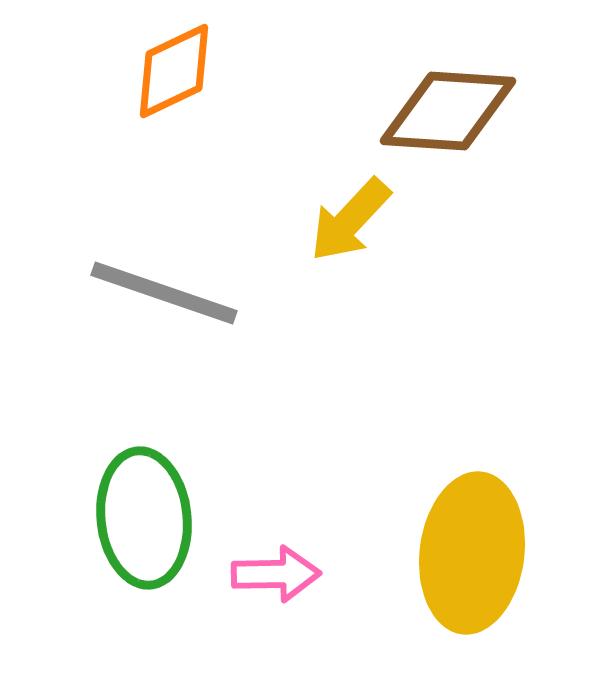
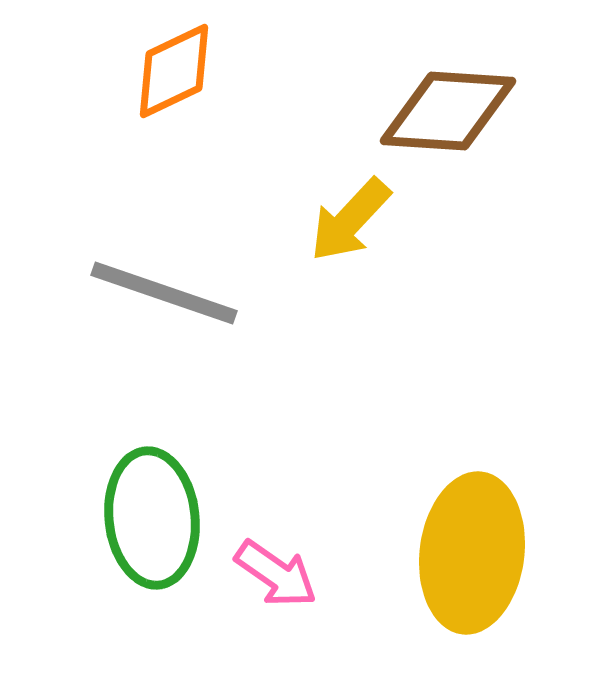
green ellipse: moved 8 px right
pink arrow: rotated 36 degrees clockwise
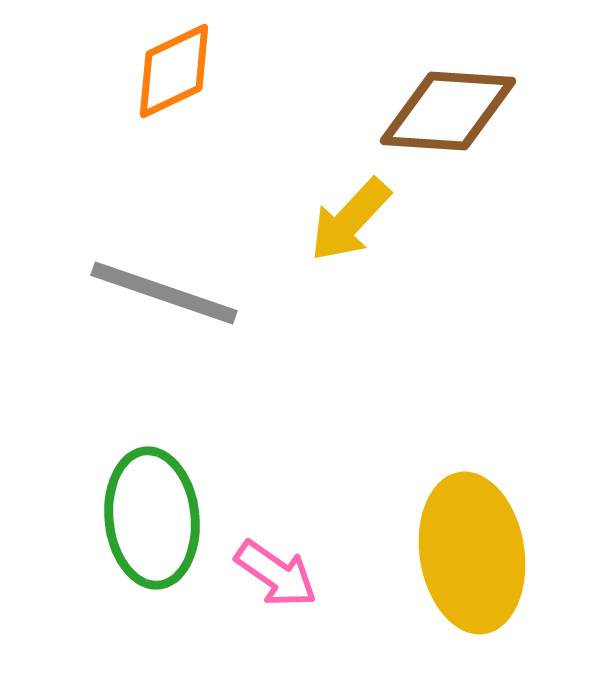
yellow ellipse: rotated 16 degrees counterclockwise
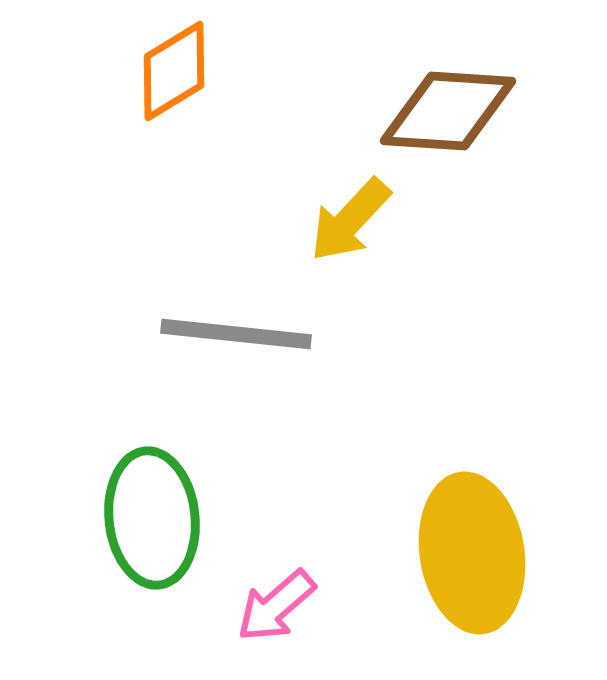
orange diamond: rotated 6 degrees counterclockwise
gray line: moved 72 px right, 41 px down; rotated 13 degrees counterclockwise
pink arrow: moved 32 px down; rotated 104 degrees clockwise
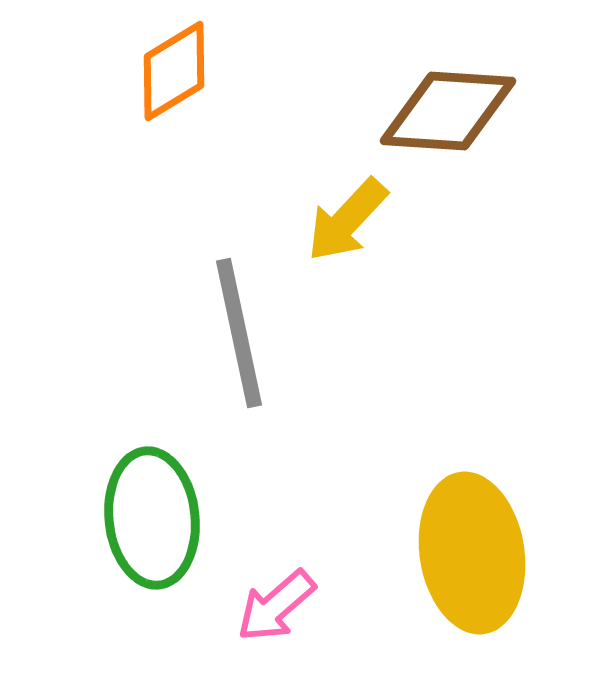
yellow arrow: moved 3 px left
gray line: moved 3 px right, 1 px up; rotated 72 degrees clockwise
